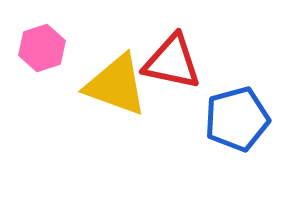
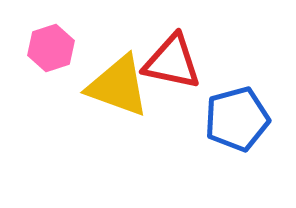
pink hexagon: moved 9 px right
yellow triangle: moved 2 px right, 1 px down
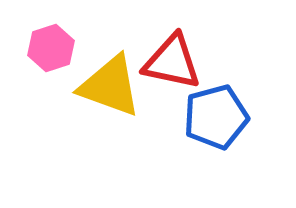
yellow triangle: moved 8 px left
blue pentagon: moved 21 px left, 2 px up
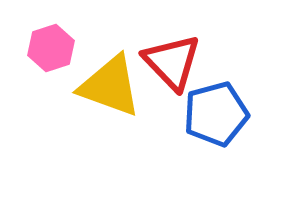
red triangle: rotated 34 degrees clockwise
blue pentagon: moved 3 px up
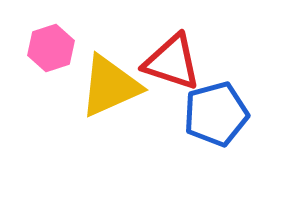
red triangle: rotated 28 degrees counterclockwise
yellow triangle: rotated 44 degrees counterclockwise
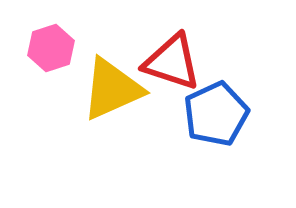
yellow triangle: moved 2 px right, 3 px down
blue pentagon: rotated 10 degrees counterclockwise
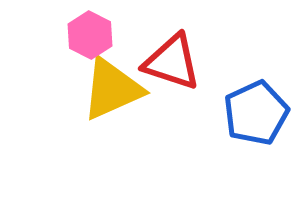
pink hexagon: moved 39 px right, 13 px up; rotated 15 degrees counterclockwise
blue pentagon: moved 40 px right, 1 px up
